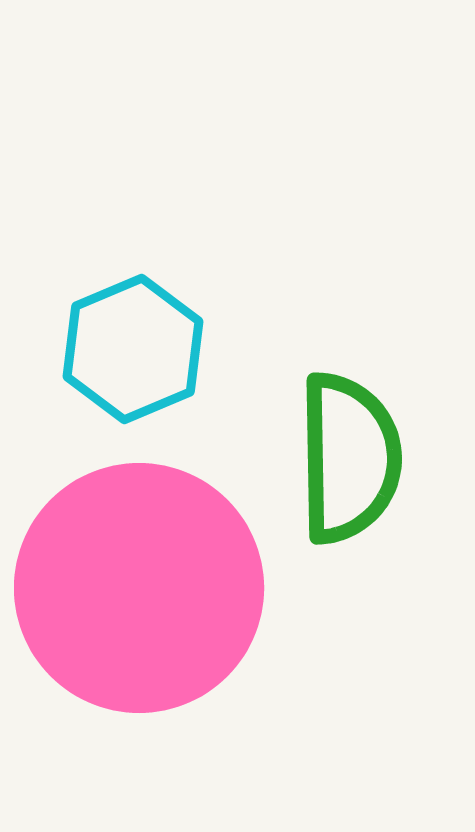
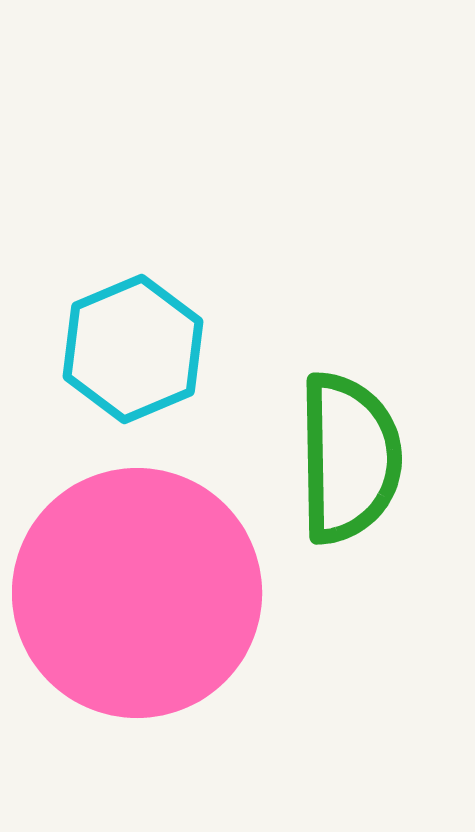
pink circle: moved 2 px left, 5 px down
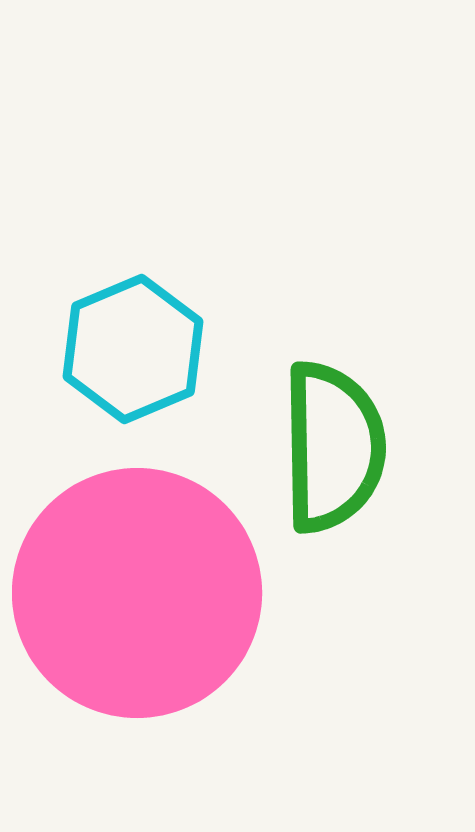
green semicircle: moved 16 px left, 11 px up
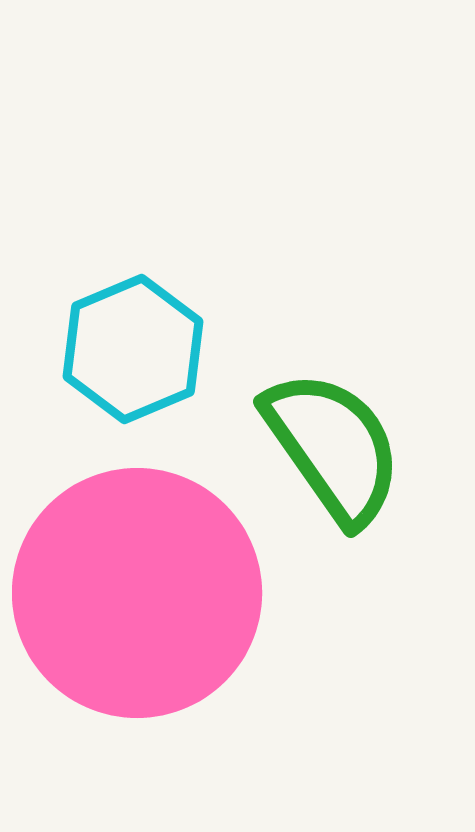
green semicircle: rotated 34 degrees counterclockwise
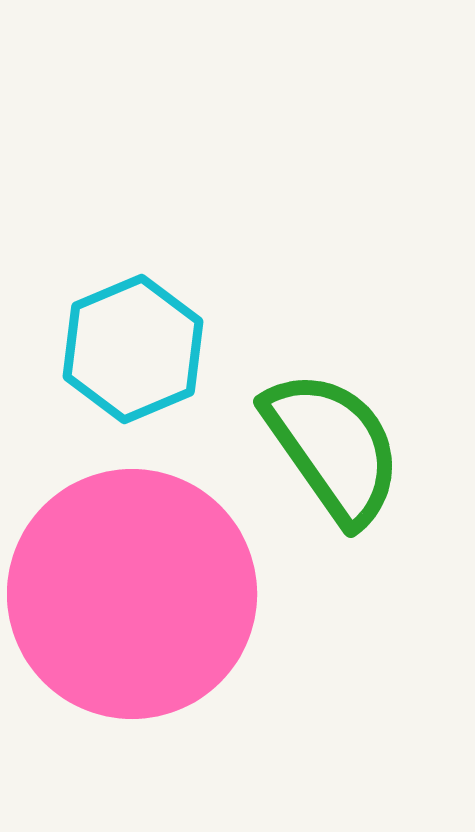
pink circle: moved 5 px left, 1 px down
